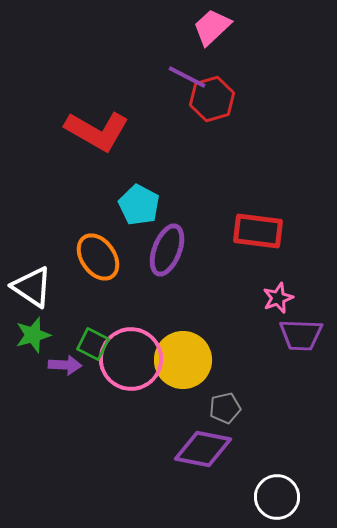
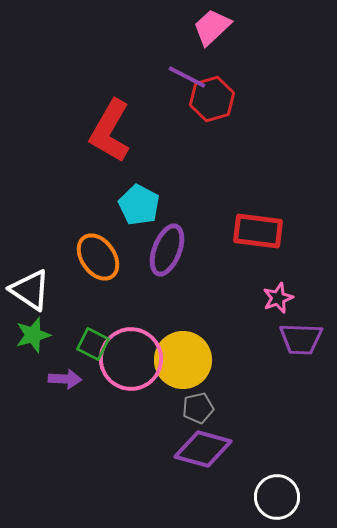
red L-shape: moved 13 px right; rotated 90 degrees clockwise
white triangle: moved 2 px left, 3 px down
purple trapezoid: moved 4 px down
purple arrow: moved 14 px down
gray pentagon: moved 27 px left
purple diamond: rotated 4 degrees clockwise
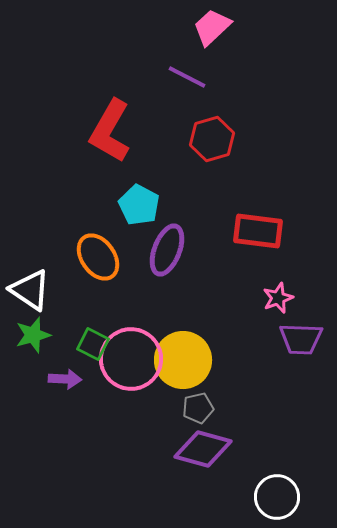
red hexagon: moved 40 px down
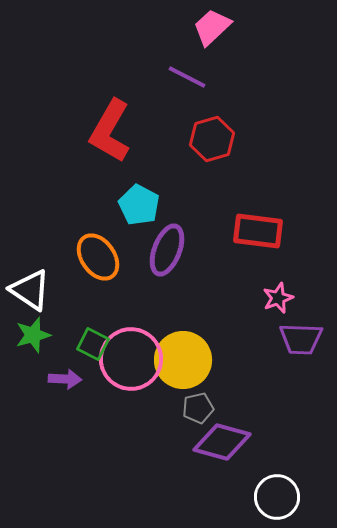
purple diamond: moved 19 px right, 7 px up
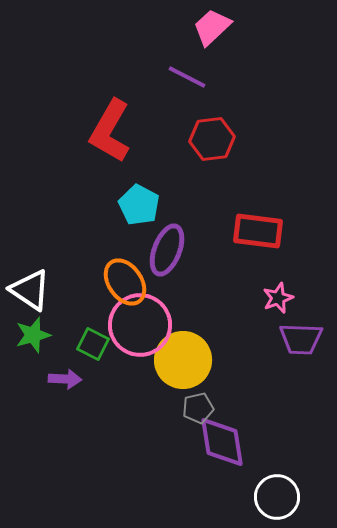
red hexagon: rotated 9 degrees clockwise
orange ellipse: moved 27 px right, 25 px down
pink circle: moved 9 px right, 34 px up
purple diamond: rotated 66 degrees clockwise
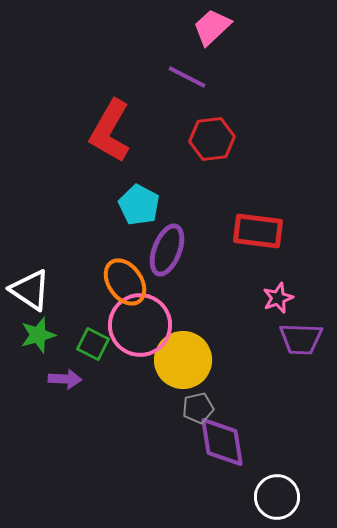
green star: moved 5 px right
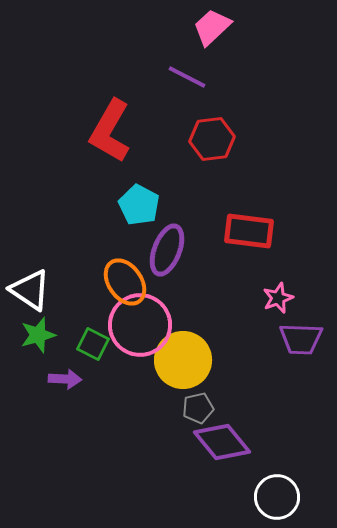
red rectangle: moved 9 px left
purple diamond: rotated 30 degrees counterclockwise
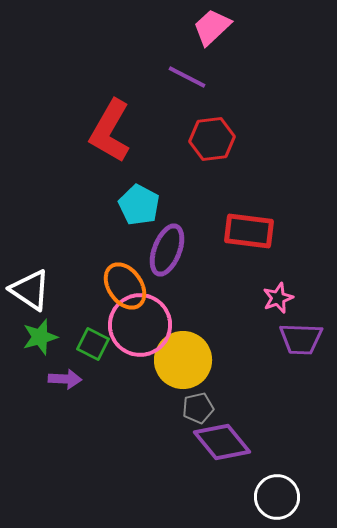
orange ellipse: moved 4 px down
green star: moved 2 px right, 2 px down
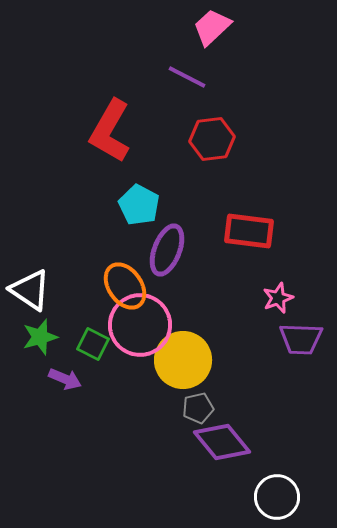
purple arrow: rotated 20 degrees clockwise
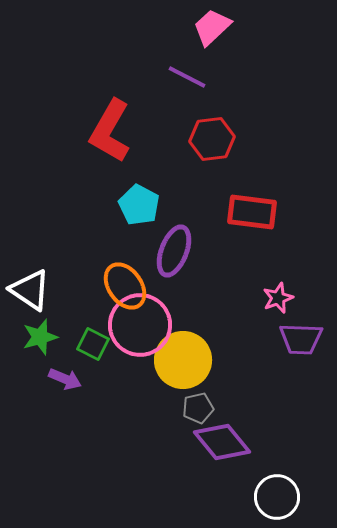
red rectangle: moved 3 px right, 19 px up
purple ellipse: moved 7 px right, 1 px down
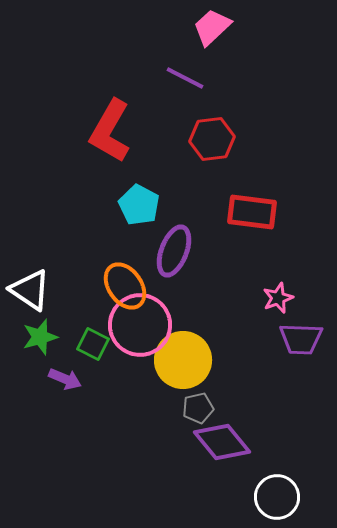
purple line: moved 2 px left, 1 px down
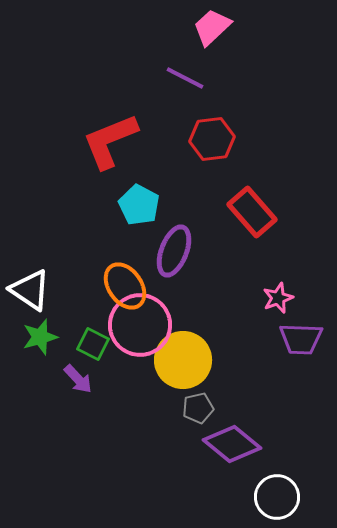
red L-shape: moved 10 px down; rotated 38 degrees clockwise
red rectangle: rotated 42 degrees clockwise
purple arrow: moved 13 px right; rotated 24 degrees clockwise
purple diamond: moved 10 px right, 2 px down; rotated 12 degrees counterclockwise
